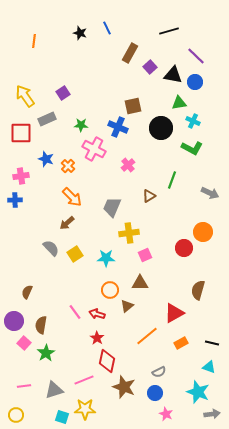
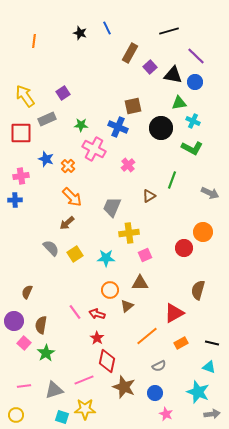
gray semicircle at (159, 372): moved 6 px up
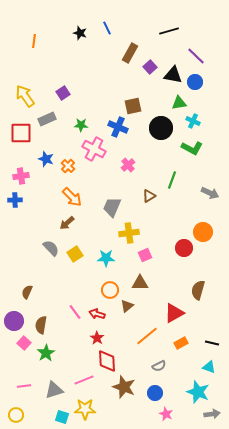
red diamond at (107, 361): rotated 15 degrees counterclockwise
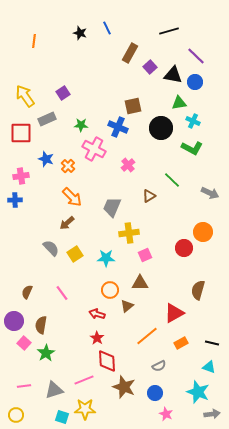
green line at (172, 180): rotated 66 degrees counterclockwise
pink line at (75, 312): moved 13 px left, 19 px up
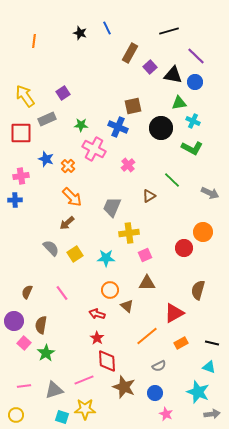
brown triangle at (140, 283): moved 7 px right
brown triangle at (127, 306): rotated 40 degrees counterclockwise
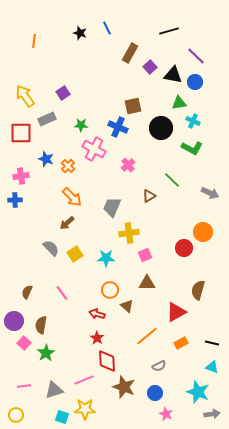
red triangle at (174, 313): moved 2 px right, 1 px up
cyan triangle at (209, 367): moved 3 px right
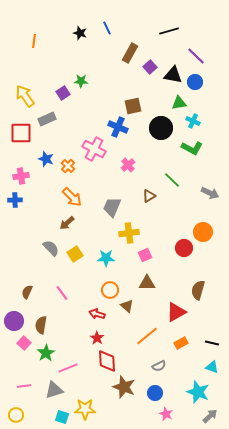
green star at (81, 125): moved 44 px up
pink line at (84, 380): moved 16 px left, 12 px up
gray arrow at (212, 414): moved 2 px left, 2 px down; rotated 35 degrees counterclockwise
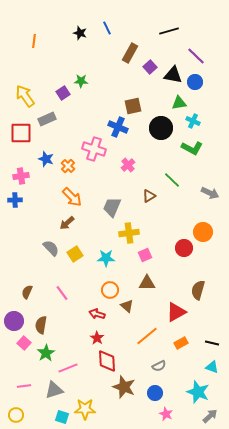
pink cross at (94, 149): rotated 10 degrees counterclockwise
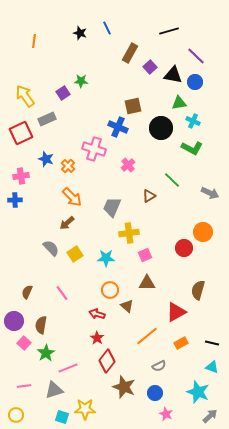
red square at (21, 133): rotated 25 degrees counterclockwise
red diamond at (107, 361): rotated 40 degrees clockwise
